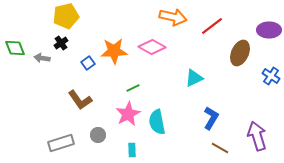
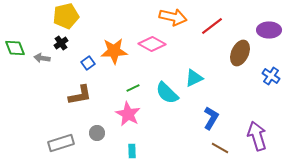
pink diamond: moved 3 px up
brown L-shape: moved 5 px up; rotated 65 degrees counterclockwise
pink star: rotated 15 degrees counterclockwise
cyan semicircle: moved 10 px right, 29 px up; rotated 35 degrees counterclockwise
gray circle: moved 1 px left, 2 px up
cyan rectangle: moved 1 px down
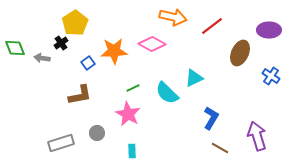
yellow pentagon: moved 9 px right, 7 px down; rotated 20 degrees counterclockwise
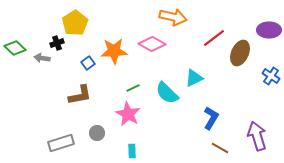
red line: moved 2 px right, 12 px down
black cross: moved 4 px left; rotated 16 degrees clockwise
green diamond: rotated 25 degrees counterclockwise
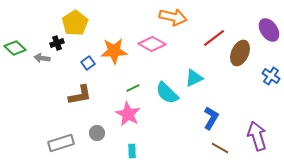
purple ellipse: rotated 55 degrees clockwise
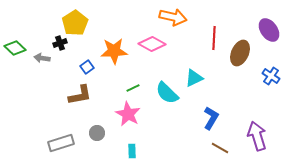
red line: rotated 50 degrees counterclockwise
black cross: moved 3 px right
blue square: moved 1 px left, 4 px down
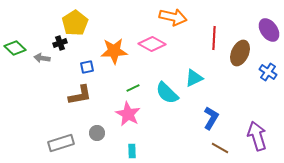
blue square: rotated 24 degrees clockwise
blue cross: moved 3 px left, 4 px up
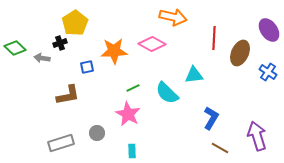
cyan triangle: moved 3 px up; rotated 18 degrees clockwise
brown L-shape: moved 12 px left
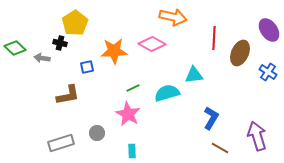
black cross: rotated 32 degrees clockwise
cyan semicircle: rotated 120 degrees clockwise
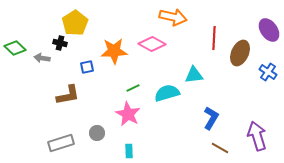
cyan rectangle: moved 3 px left
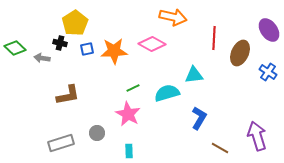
blue square: moved 18 px up
blue L-shape: moved 12 px left
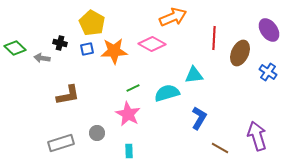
orange arrow: rotated 36 degrees counterclockwise
yellow pentagon: moved 17 px right; rotated 10 degrees counterclockwise
